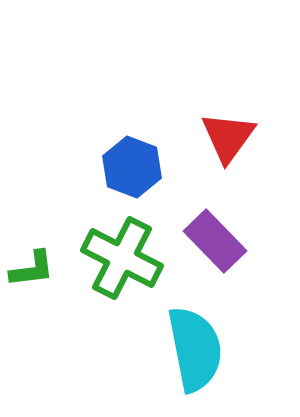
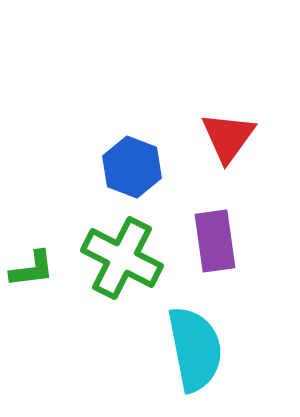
purple rectangle: rotated 36 degrees clockwise
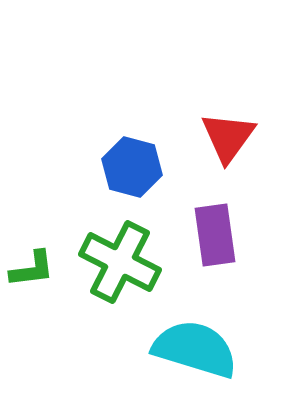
blue hexagon: rotated 6 degrees counterclockwise
purple rectangle: moved 6 px up
green cross: moved 2 px left, 4 px down
cyan semicircle: rotated 62 degrees counterclockwise
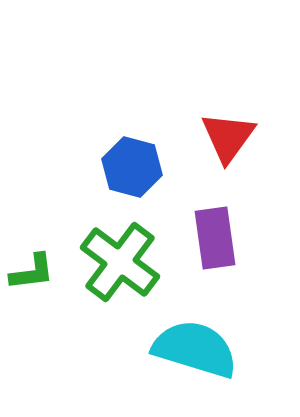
purple rectangle: moved 3 px down
green cross: rotated 10 degrees clockwise
green L-shape: moved 3 px down
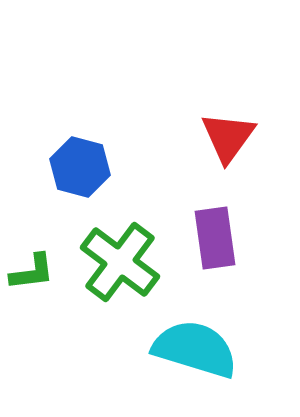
blue hexagon: moved 52 px left
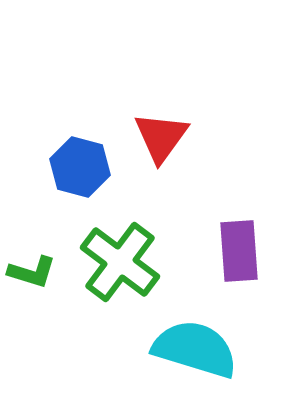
red triangle: moved 67 px left
purple rectangle: moved 24 px right, 13 px down; rotated 4 degrees clockwise
green L-shape: rotated 24 degrees clockwise
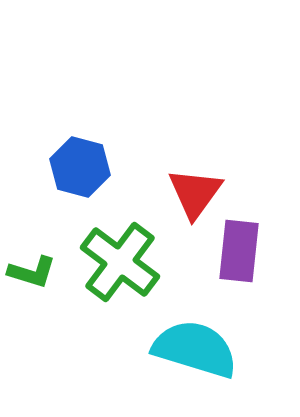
red triangle: moved 34 px right, 56 px down
purple rectangle: rotated 10 degrees clockwise
